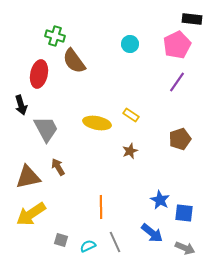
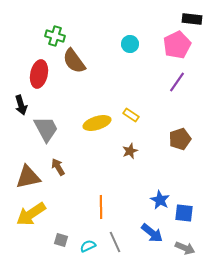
yellow ellipse: rotated 28 degrees counterclockwise
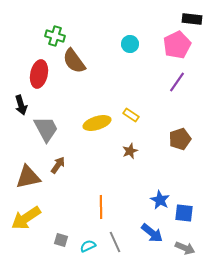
brown arrow: moved 2 px up; rotated 66 degrees clockwise
yellow arrow: moved 5 px left, 4 px down
